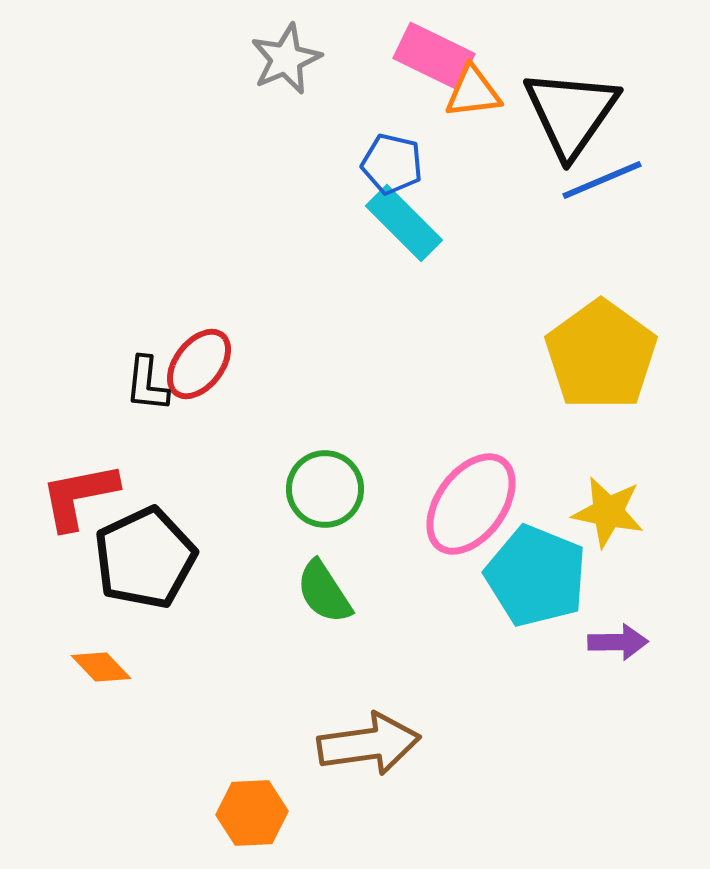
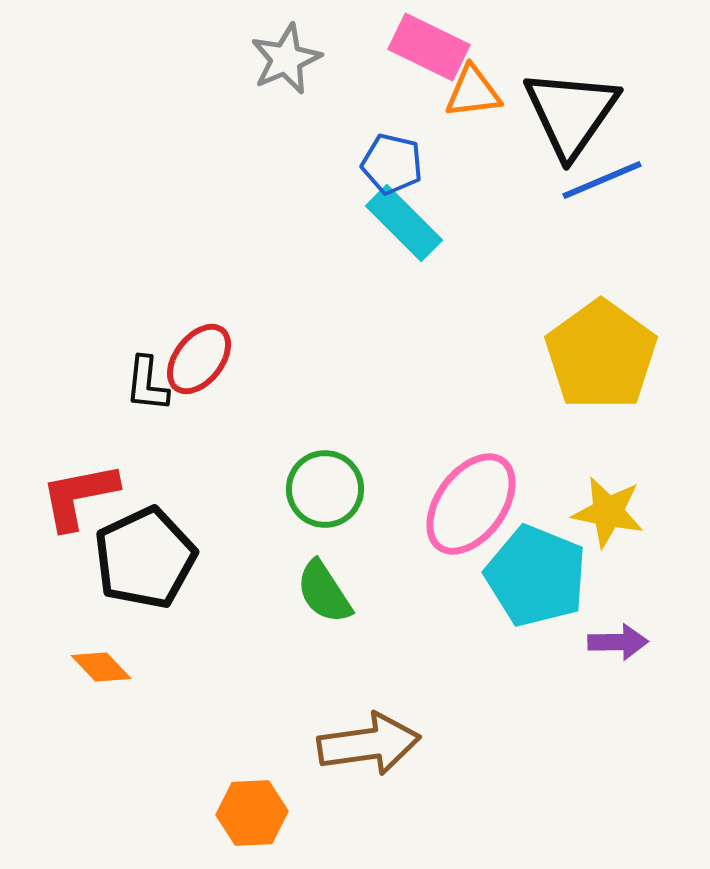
pink rectangle: moved 5 px left, 9 px up
red ellipse: moved 5 px up
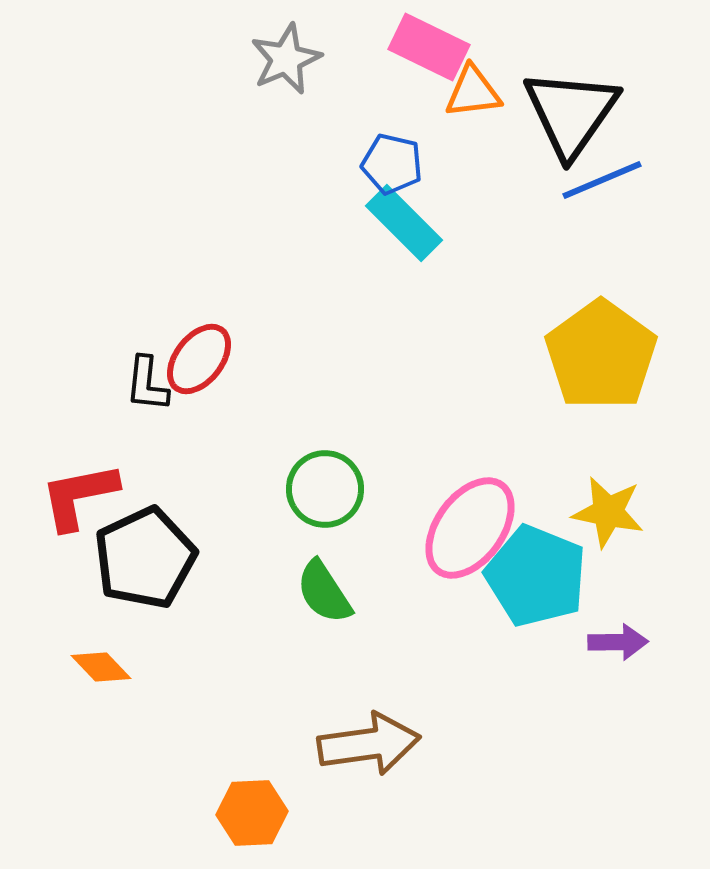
pink ellipse: moved 1 px left, 24 px down
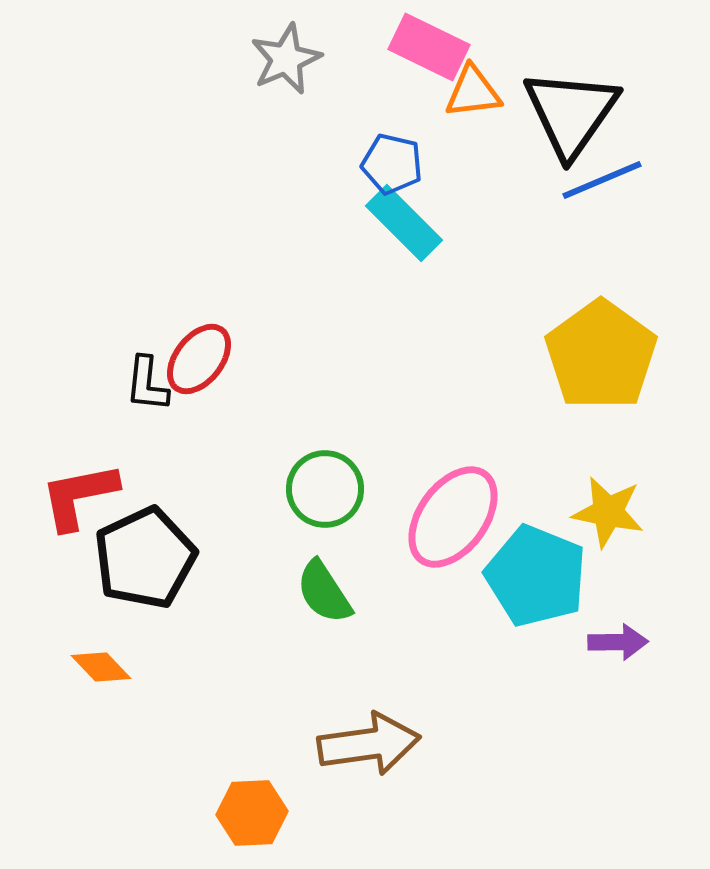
pink ellipse: moved 17 px left, 11 px up
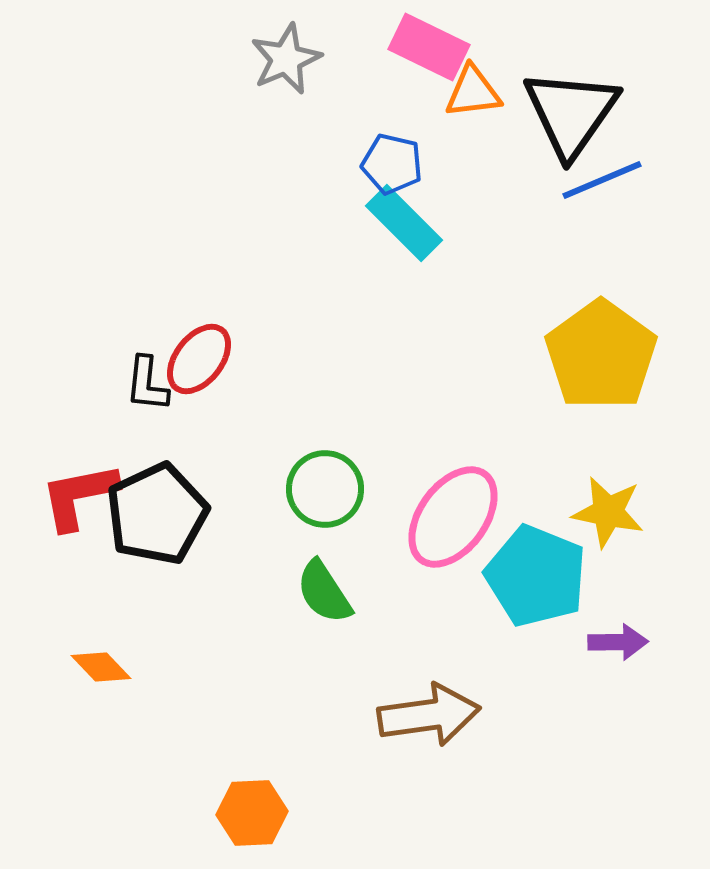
black pentagon: moved 12 px right, 44 px up
brown arrow: moved 60 px right, 29 px up
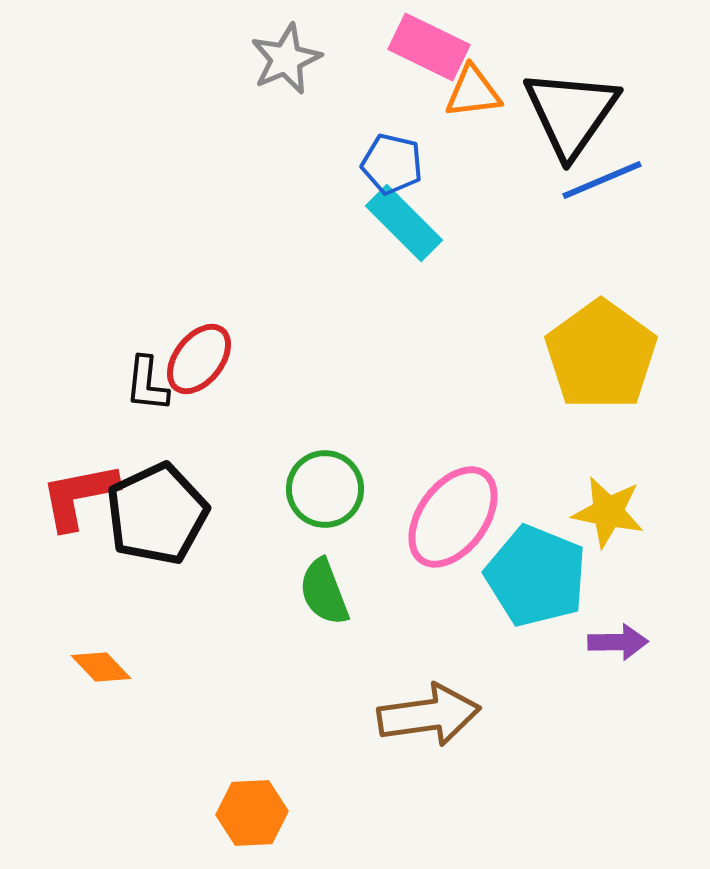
green semicircle: rotated 12 degrees clockwise
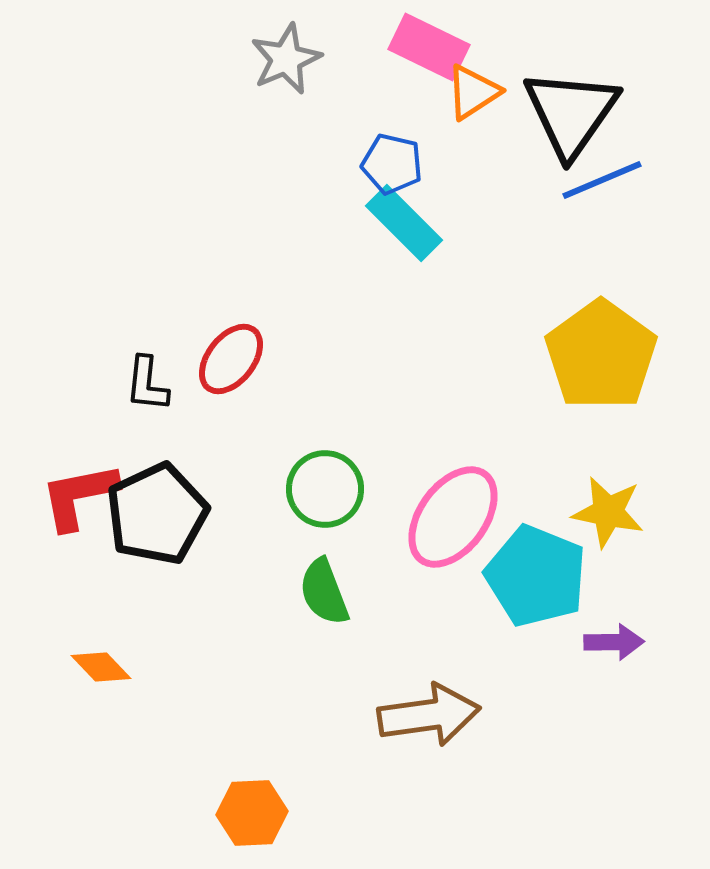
orange triangle: rotated 26 degrees counterclockwise
red ellipse: moved 32 px right
purple arrow: moved 4 px left
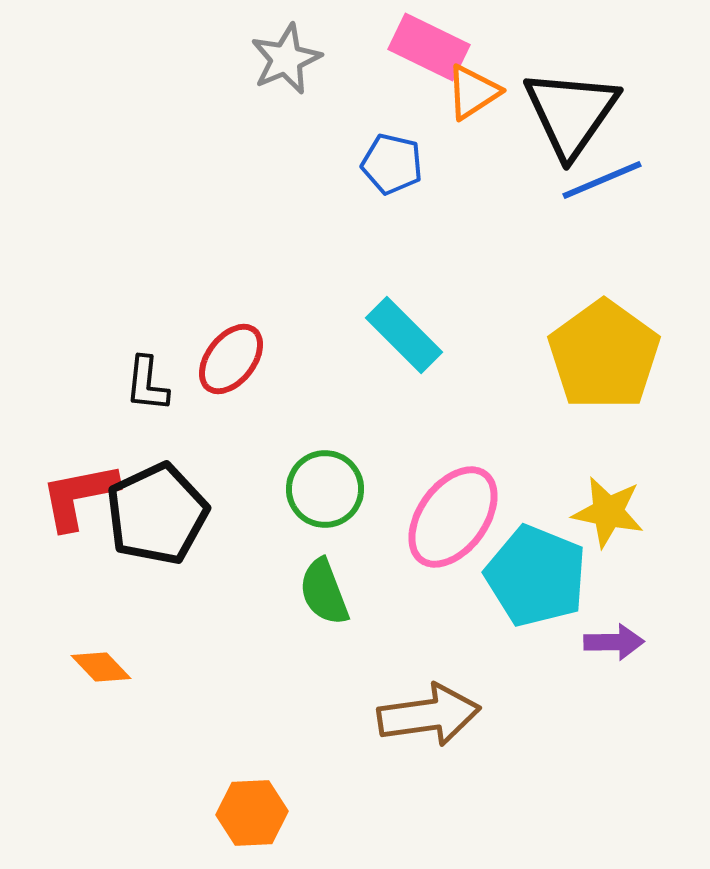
cyan rectangle: moved 112 px down
yellow pentagon: moved 3 px right
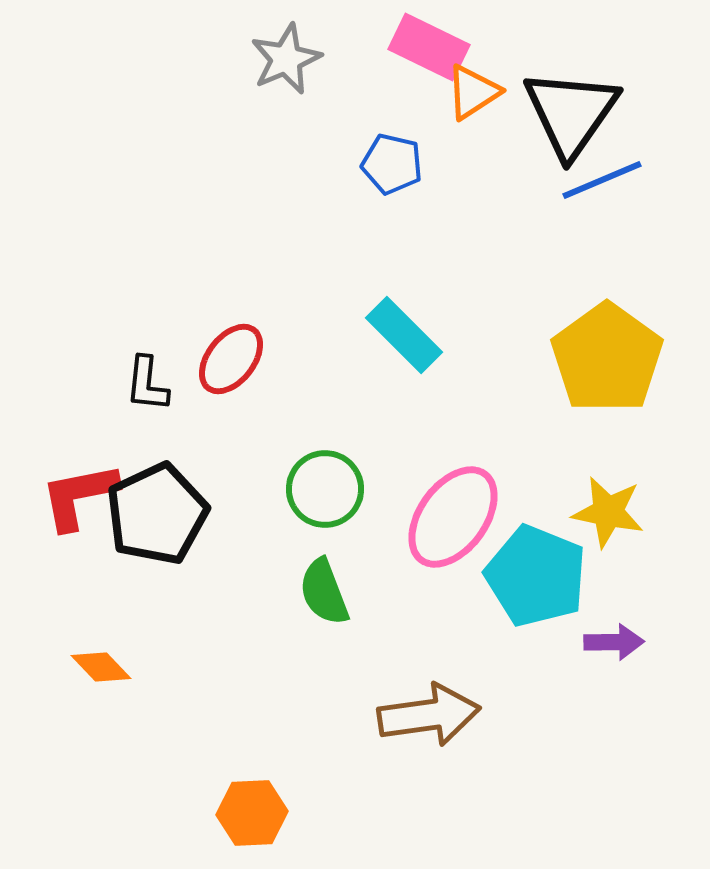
yellow pentagon: moved 3 px right, 3 px down
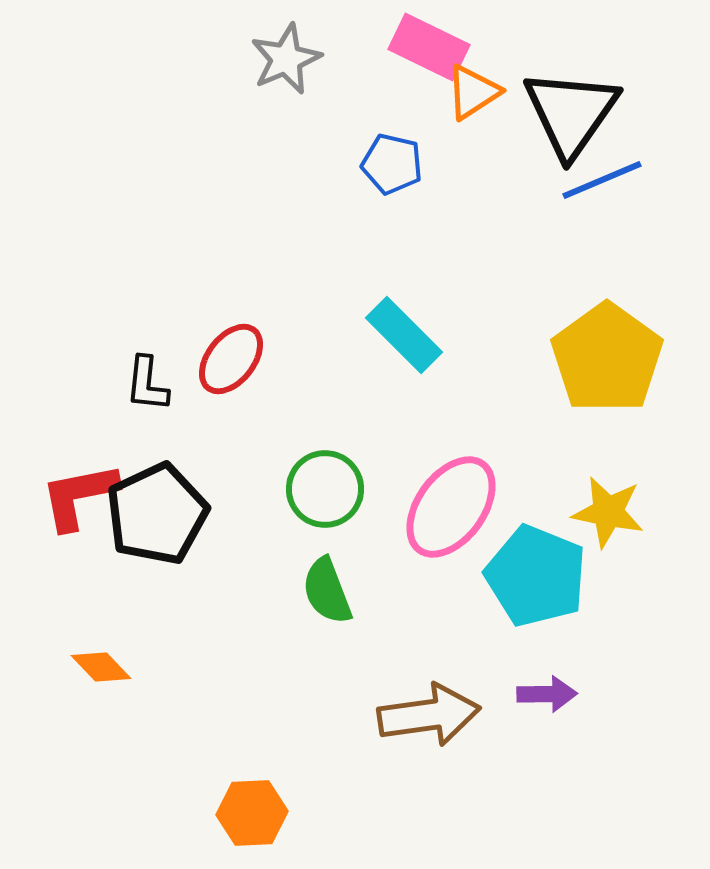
pink ellipse: moved 2 px left, 10 px up
green semicircle: moved 3 px right, 1 px up
purple arrow: moved 67 px left, 52 px down
